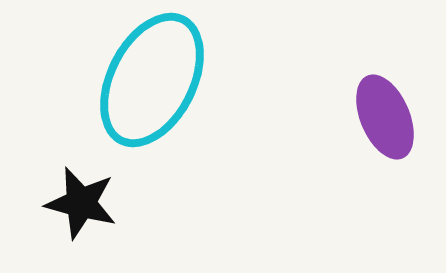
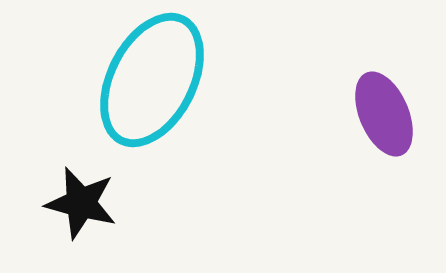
purple ellipse: moved 1 px left, 3 px up
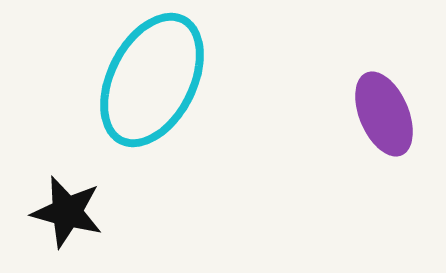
black star: moved 14 px left, 9 px down
